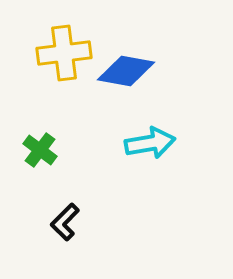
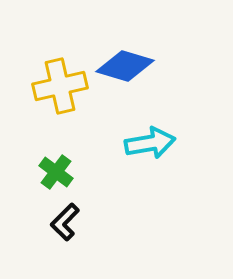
yellow cross: moved 4 px left, 33 px down; rotated 6 degrees counterclockwise
blue diamond: moved 1 px left, 5 px up; rotated 6 degrees clockwise
green cross: moved 16 px right, 22 px down
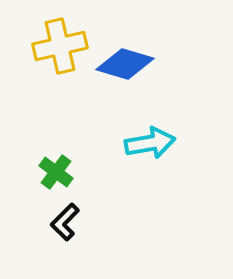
blue diamond: moved 2 px up
yellow cross: moved 40 px up
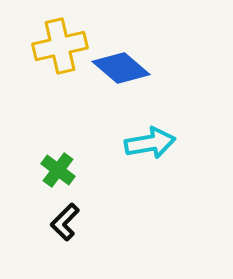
blue diamond: moved 4 px left, 4 px down; rotated 24 degrees clockwise
green cross: moved 2 px right, 2 px up
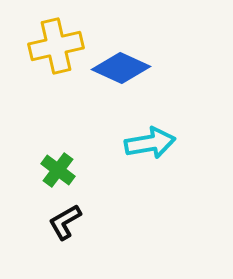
yellow cross: moved 4 px left
blue diamond: rotated 16 degrees counterclockwise
black L-shape: rotated 15 degrees clockwise
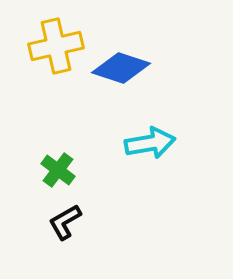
blue diamond: rotated 6 degrees counterclockwise
